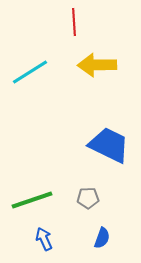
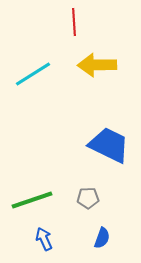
cyan line: moved 3 px right, 2 px down
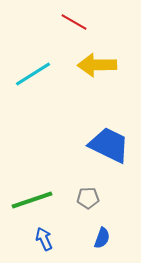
red line: rotated 56 degrees counterclockwise
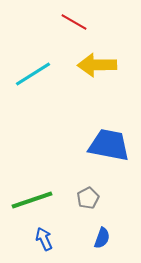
blue trapezoid: rotated 15 degrees counterclockwise
gray pentagon: rotated 25 degrees counterclockwise
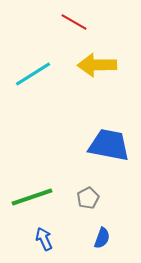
green line: moved 3 px up
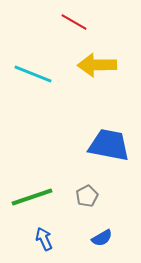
cyan line: rotated 54 degrees clockwise
gray pentagon: moved 1 px left, 2 px up
blue semicircle: rotated 40 degrees clockwise
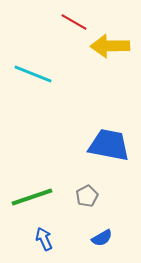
yellow arrow: moved 13 px right, 19 px up
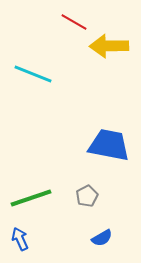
yellow arrow: moved 1 px left
green line: moved 1 px left, 1 px down
blue arrow: moved 24 px left
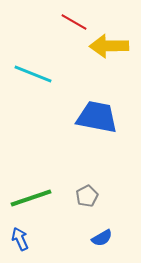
blue trapezoid: moved 12 px left, 28 px up
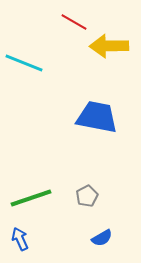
cyan line: moved 9 px left, 11 px up
